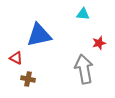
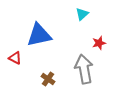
cyan triangle: moved 1 px left; rotated 48 degrees counterclockwise
red triangle: moved 1 px left
brown cross: moved 20 px right; rotated 24 degrees clockwise
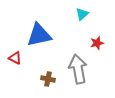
red star: moved 2 px left
gray arrow: moved 6 px left
brown cross: rotated 24 degrees counterclockwise
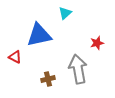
cyan triangle: moved 17 px left, 1 px up
red triangle: moved 1 px up
brown cross: rotated 24 degrees counterclockwise
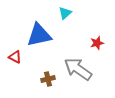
gray arrow: rotated 44 degrees counterclockwise
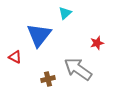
blue triangle: rotated 40 degrees counterclockwise
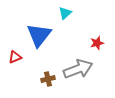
red triangle: rotated 48 degrees counterclockwise
gray arrow: rotated 124 degrees clockwise
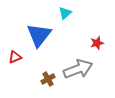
brown cross: rotated 16 degrees counterclockwise
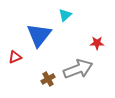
cyan triangle: moved 2 px down
red star: rotated 16 degrees clockwise
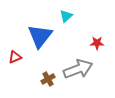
cyan triangle: moved 1 px right, 1 px down
blue triangle: moved 1 px right, 1 px down
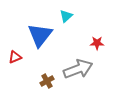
blue triangle: moved 1 px up
brown cross: moved 1 px left, 2 px down
